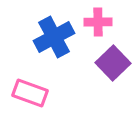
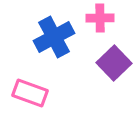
pink cross: moved 2 px right, 4 px up
purple square: moved 1 px right
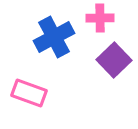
purple square: moved 3 px up
pink rectangle: moved 1 px left
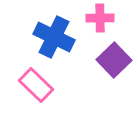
blue cross: rotated 36 degrees counterclockwise
pink rectangle: moved 7 px right, 8 px up; rotated 24 degrees clockwise
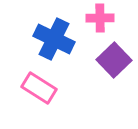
blue cross: moved 2 px down
pink rectangle: moved 3 px right, 3 px down; rotated 12 degrees counterclockwise
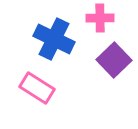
pink rectangle: moved 2 px left
